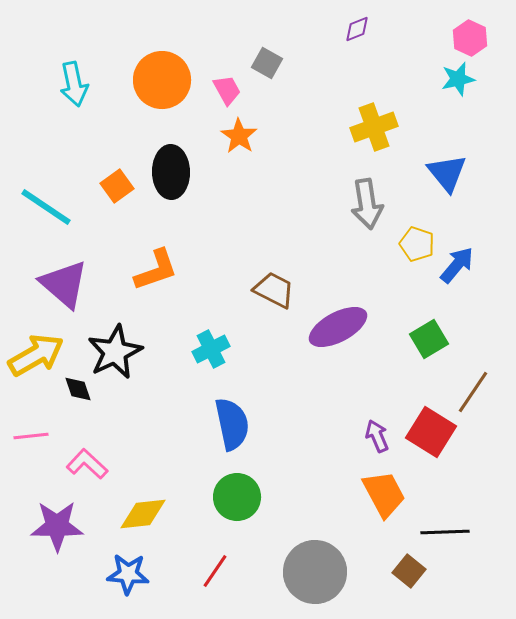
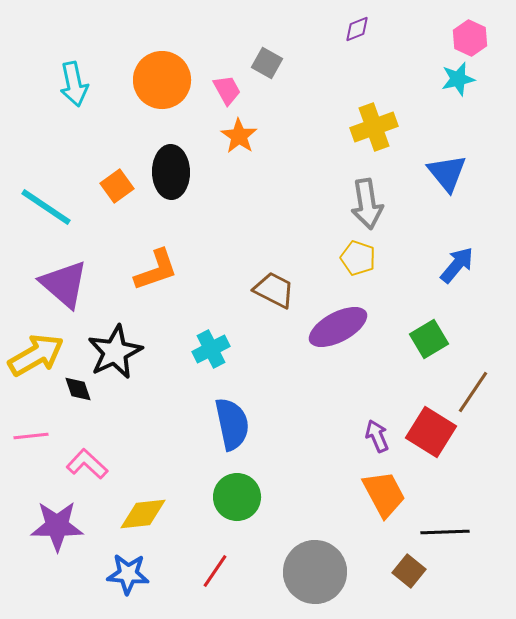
yellow pentagon: moved 59 px left, 14 px down
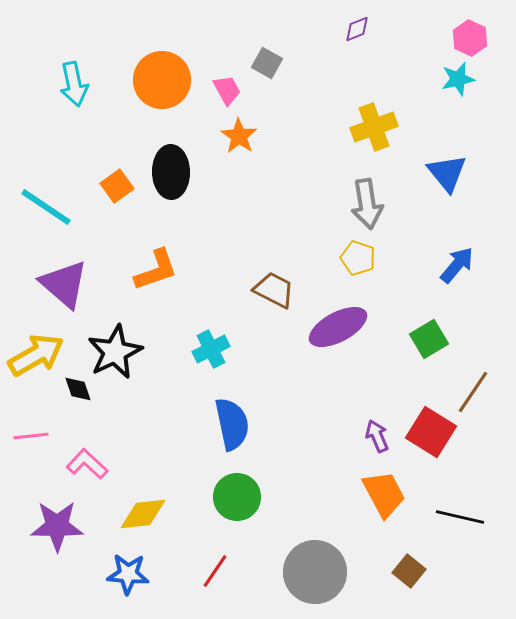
black line: moved 15 px right, 15 px up; rotated 15 degrees clockwise
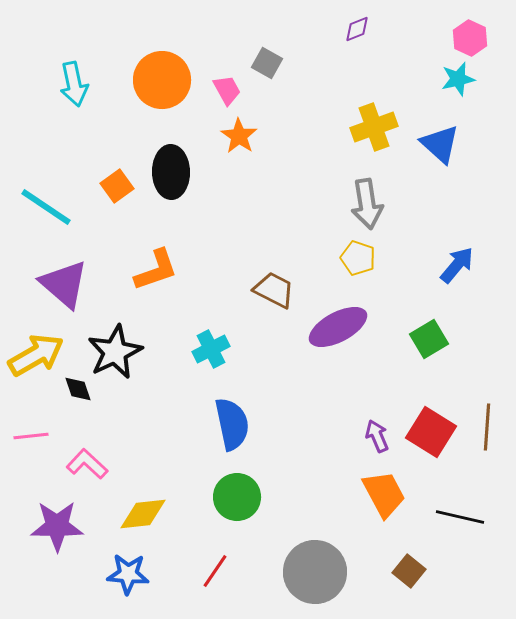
blue triangle: moved 7 px left, 29 px up; rotated 9 degrees counterclockwise
brown line: moved 14 px right, 35 px down; rotated 30 degrees counterclockwise
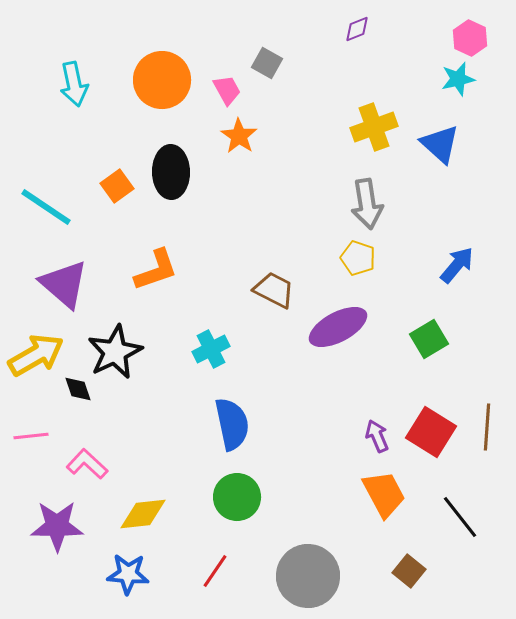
black line: rotated 39 degrees clockwise
gray circle: moved 7 px left, 4 px down
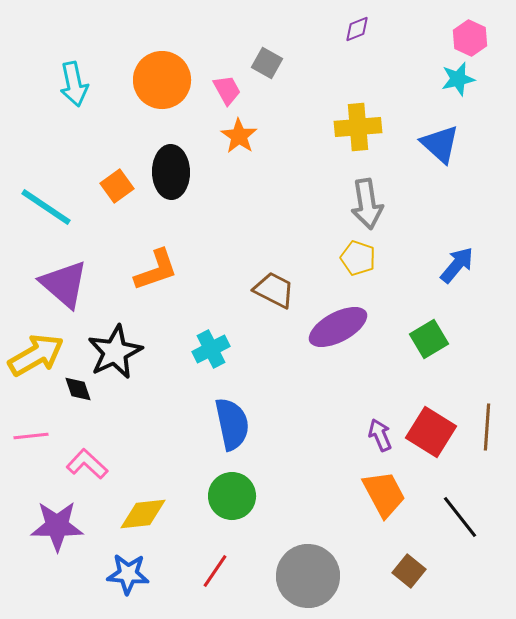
yellow cross: moved 16 px left; rotated 15 degrees clockwise
purple arrow: moved 3 px right, 1 px up
green circle: moved 5 px left, 1 px up
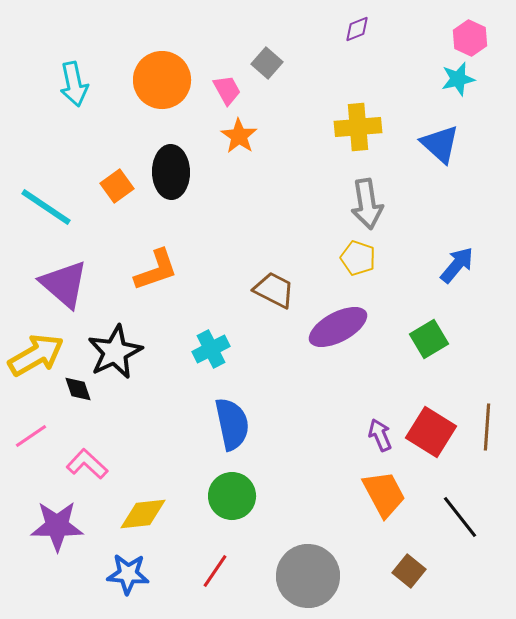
gray square: rotated 12 degrees clockwise
pink line: rotated 28 degrees counterclockwise
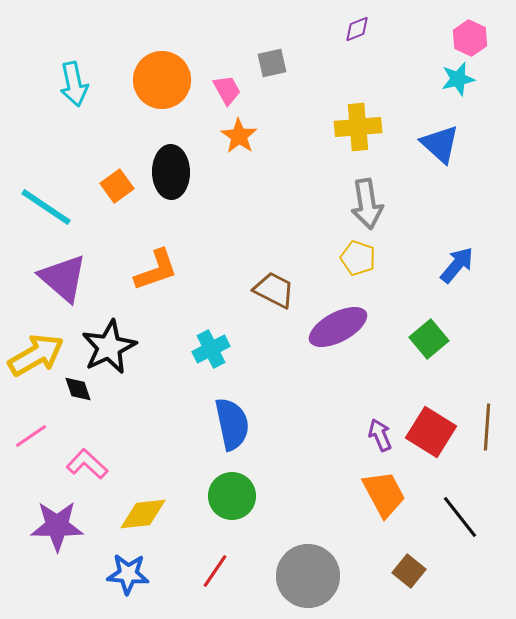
gray square: moved 5 px right; rotated 36 degrees clockwise
purple triangle: moved 1 px left, 6 px up
green square: rotated 9 degrees counterclockwise
black star: moved 6 px left, 5 px up
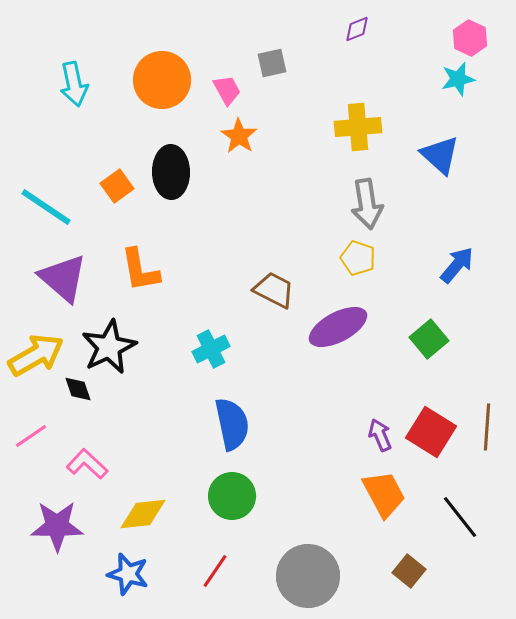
blue triangle: moved 11 px down
orange L-shape: moved 16 px left; rotated 99 degrees clockwise
blue star: rotated 12 degrees clockwise
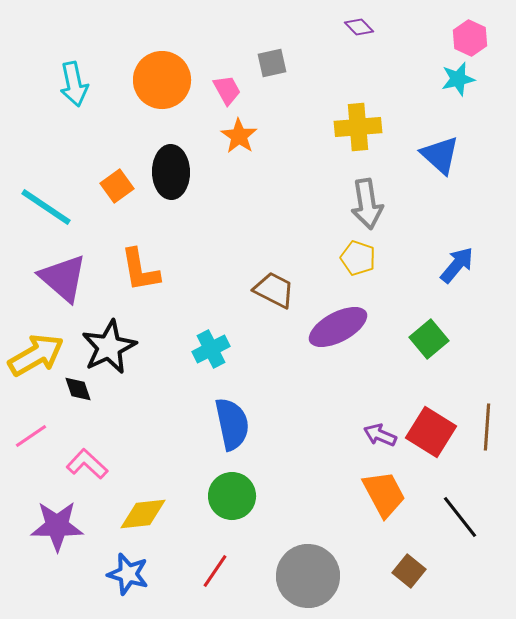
purple diamond: moved 2 px right, 2 px up; rotated 68 degrees clockwise
purple arrow: rotated 44 degrees counterclockwise
